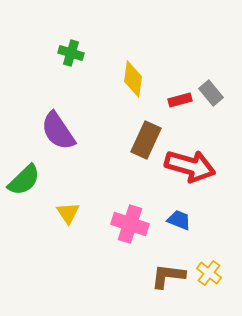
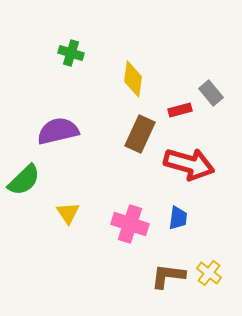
red rectangle: moved 10 px down
purple semicircle: rotated 111 degrees clockwise
brown rectangle: moved 6 px left, 6 px up
red arrow: moved 1 px left, 2 px up
blue trapezoid: moved 1 px left, 2 px up; rotated 75 degrees clockwise
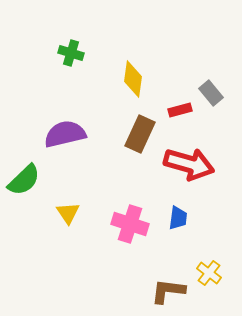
purple semicircle: moved 7 px right, 3 px down
brown L-shape: moved 15 px down
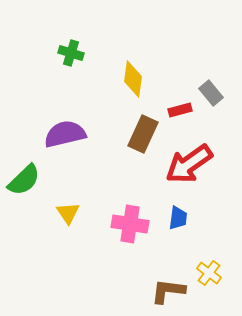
brown rectangle: moved 3 px right
red arrow: rotated 129 degrees clockwise
pink cross: rotated 9 degrees counterclockwise
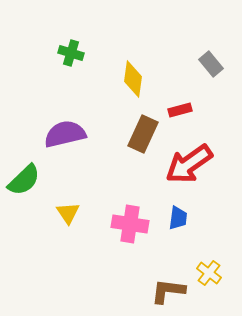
gray rectangle: moved 29 px up
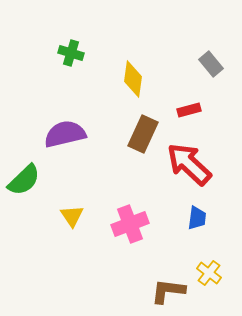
red rectangle: moved 9 px right
red arrow: rotated 78 degrees clockwise
yellow triangle: moved 4 px right, 3 px down
blue trapezoid: moved 19 px right
pink cross: rotated 30 degrees counterclockwise
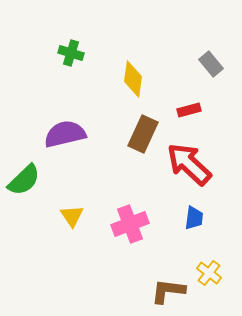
blue trapezoid: moved 3 px left
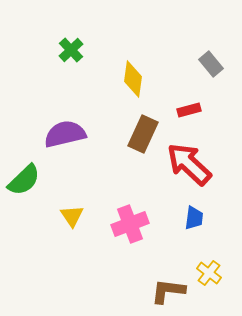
green cross: moved 3 px up; rotated 30 degrees clockwise
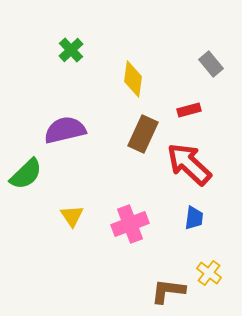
purple semicircle: moved 4 px up
green semicircle: moved 2 px right, 6 px up
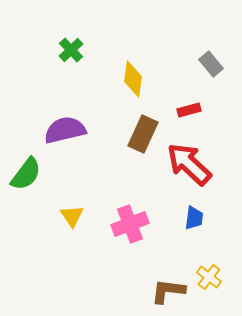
green semicircle: rotated 9 degrees counterclockwise
yellow cross: moved 4 px down
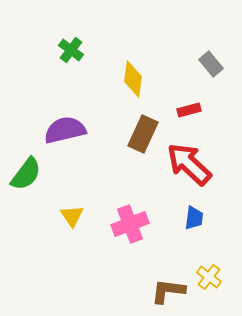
green cross: rotated 10 degrees counterclockwise
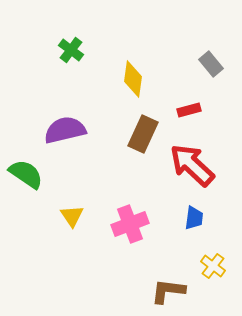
red arrow: moved 3 px right, 1 px down
green semicircle: rotated 93 degrees counterclockwise
yellow cross: moved 4 px right, 11 px up
